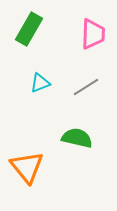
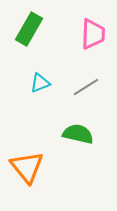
green semicircle: moved 1 px right, 4 px up
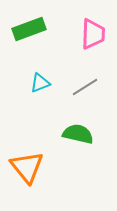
green rectangle: rotated 40 degrees clockwise
gray line: moved 1 px left
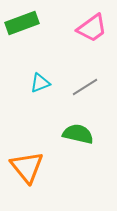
green rectangle: moved 7 px left, 6 px up
pink trapezoid: moved 1 px left, 6 px up; rotated 52 degrees clockwise
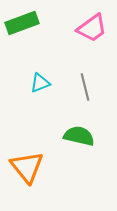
gray line: rotated 72 degrees counterclockwise
green semicircle: moved 1 px right, 2 px down
